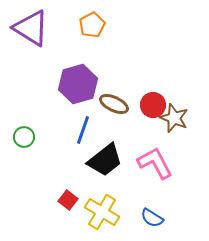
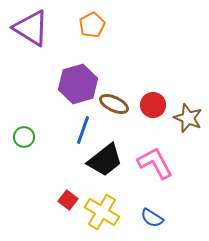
brown star: moved 14 px right
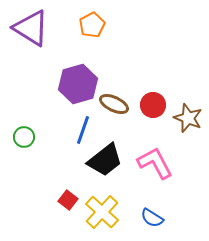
yellow cross: rotated 12 degrees clockwise
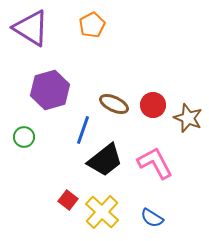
purple hexagon: moved 28 px left, 6 px down
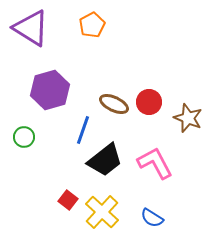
red circle: moved 4 px left, 3 px up
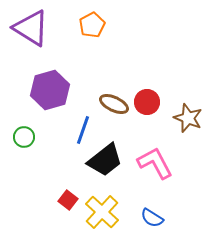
red circle: moved 2 px left
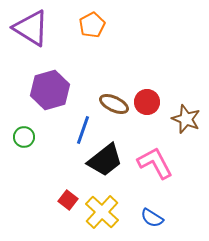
brown star: moved 2 px left, 1 px down
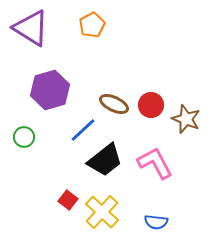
red circle: moved 4 px right, 3 px down
blue line: rotated 28 degrees clockwise
blue semicircle: moved 4 px right, 4 px down; rotated 25 degrees counterclockwise
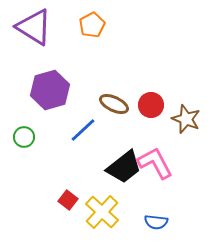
purple triangle: moved 3 px right, 1 px up
black trapezoid: moved 19 px right, 7 px down
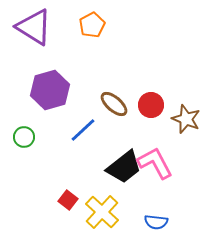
brown ellipse: rotated 16 degrees clockwise
